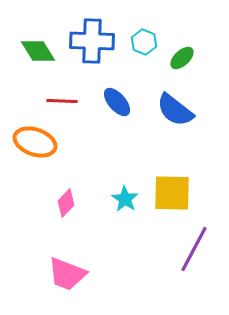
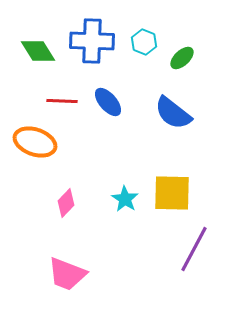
blue ellipse: moved 9 px left
blue semicircle: moved 2 px left, 3 px down
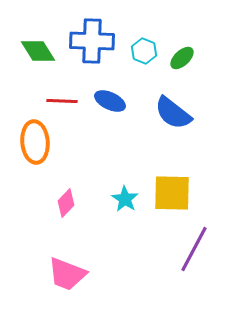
cyan hexagon: moved 9 px down
blue ellipse: moved 2 px right, 1 px up; rotated 24 degrees counterclockwise
orange ellipse: rotated 66 degrees clockwise
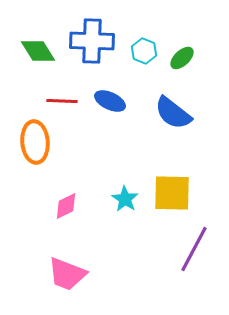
pink diamond: moved 3 px down; rotated 20 degrees clockwise
